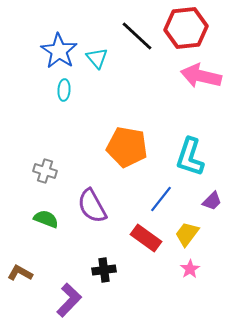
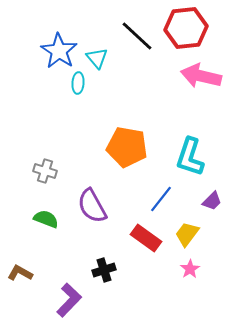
cyan ellipse: moved 14 px right, 7 px up
black cross: rotated 10 degrees counterclockwise
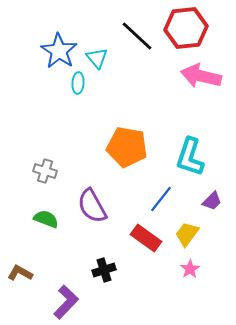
purple L-shape: moved 3 px left, 2 px down
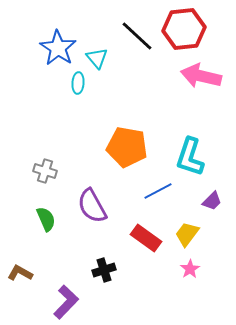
red hexagon: moved 2 px left, 1 px down
blue star: moved 1 px left, 3 px up
blue line: moved 3 px left, 8 px up; rotated 24 degrees clockwise
green semicircle: rotated 45 degrees clockwise
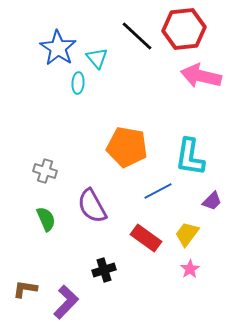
cyan L-shape: rotated 9 degrees counterclockwise
brown L-shape: moved 5 px right, 16 px down; rotated 20 degrees counterclockwise
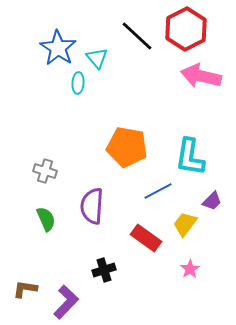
red hexagon: moved 2 px right; rotated 21 degrees counterclockwise
purple semicircle: rotated 33 degrees clockwise
yellow trapezoid: moved 2 px left, 10 px up
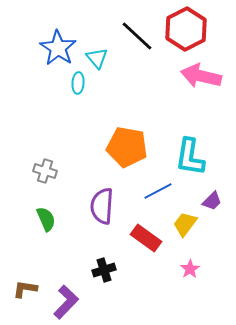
purple semicircle: moved 10 px right
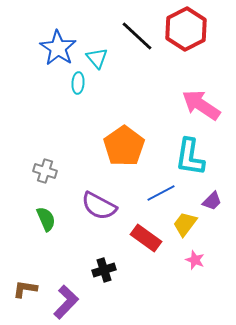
pink arrow: moved 29 px down; rotated 21 degrees clockwise
orange pentagon: moved 3 px left, 1 px up; rotated 27 degrees clockwise
blue line: moved 3 px right, 2 px down
purple semicircle: moved 3 px left; rotated 66 degrees counterclockwise
pink star: moved 5 px right, 9 px up; rotated 18 degrees counterclockwise
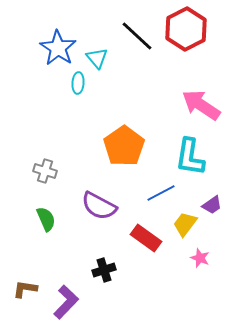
purple trapezoid: moved 4 px down; rotated 10 degrees clockwise
pink star: moved 5 px right, 2 px up
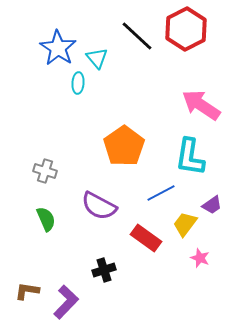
brown L-shape: moved 2 px right, 2 px down
